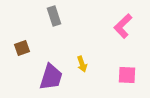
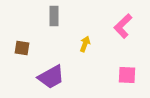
gray rectangle: rotated 18 degrees clockwise
brown square: rotated 28 degrees clockwise
yellow arrow: moved 3 px right, 20 px up; rotated 140 degrees counterclockwise
purple trapezoid: rotated 44 degrees clockwise
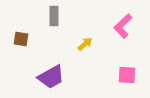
yellow arrow: rotated 28 degrees clockwise
brown square: moved 1 px left, 9 px up
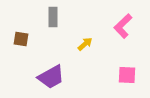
gray rectangle: moved 1 px left, 1 px down
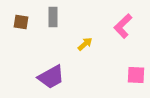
brown square: moved 17 px up
pink square: moved 9 px right
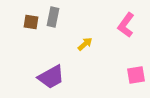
gray rectangle: rotated 12 degrees clockwise
brown square: moved 10 px right
pink L-shape: moved 3 px right, 1 px up; rotated 10 degrees counterclockwise
pink square: rotated 12 degrees counterclockwise
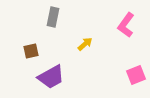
brown square: moved 29 px down; rotated 21 degrees counterclockwise
pink square: rotated 12 degrees counterclockwise
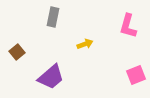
pink L-shape: moved 2 px right, 1 px down; rotated 20 degrees counterclockwise
yellow arrow: rotated 21 degrees clockwise
brown square: moved 14 px left, 1 px down; rotated 28 degrees counterclockwise
purple trapezoid: rotated 12 degrees counterclockwise
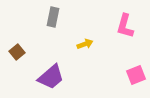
pink L-shape: moved 3 px left
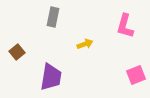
purple trapezoid: rotated 40 degrees counterclockwise
